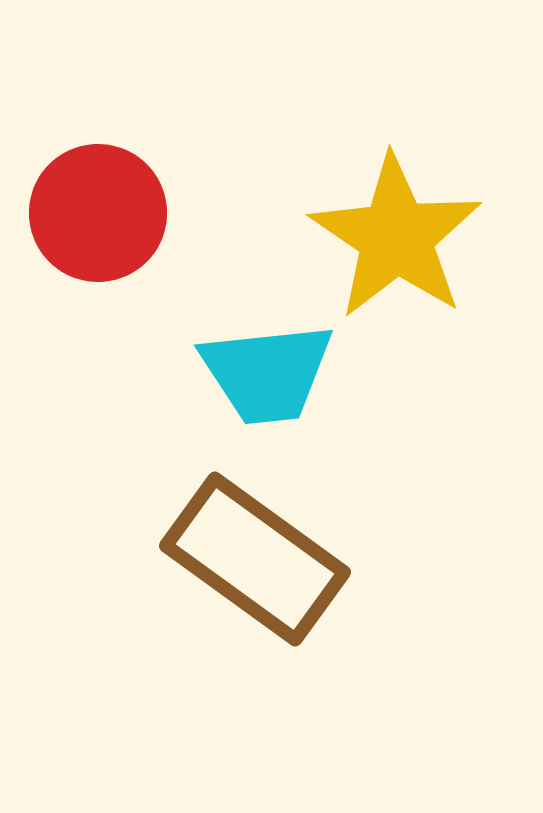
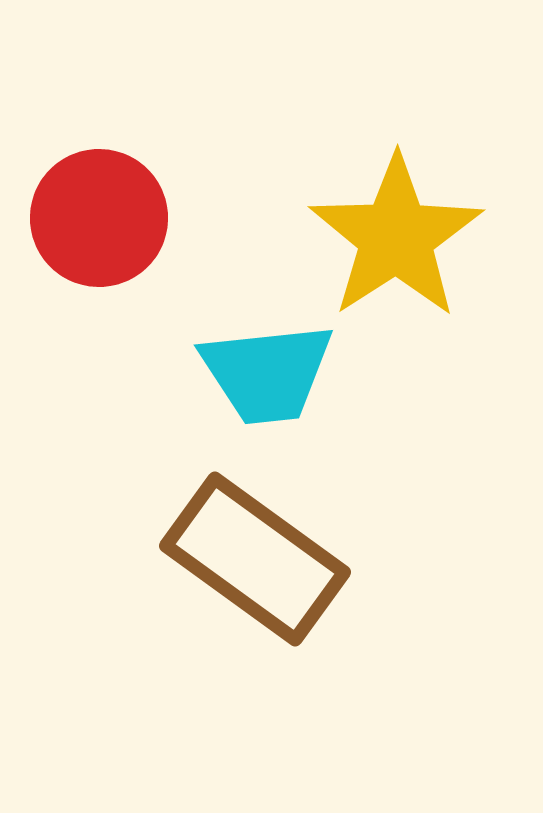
red circle: moved 1 px right, 5 px down
yellow star: rotated 5 degrees clockwise
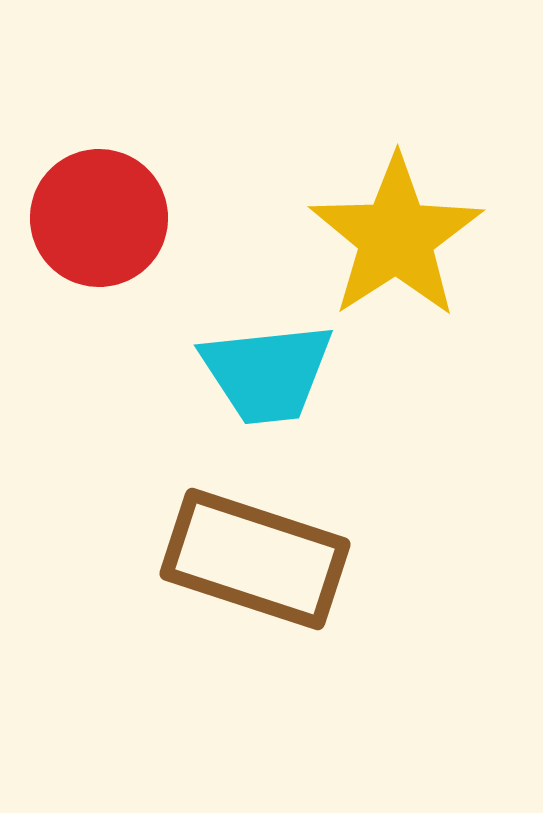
brown rectangle: rotated 18 degrees counterclockwise
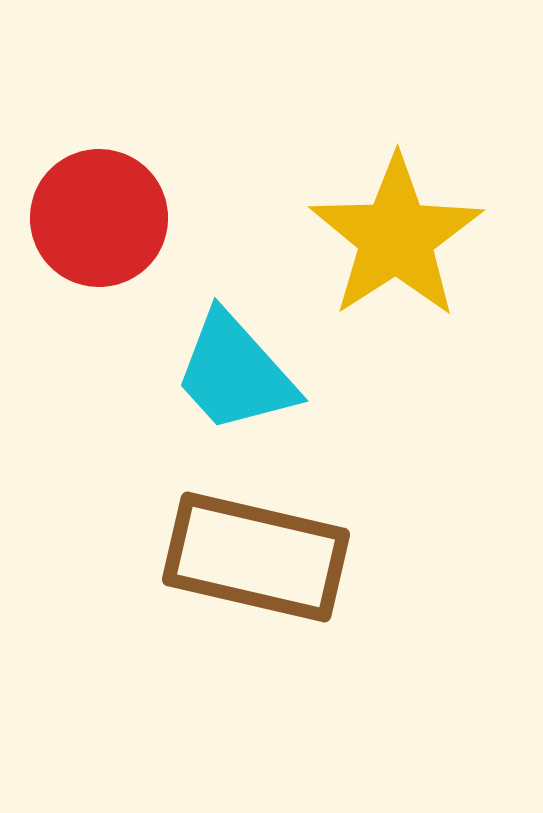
cyan trapezoid: moved 32 px left; rotated 54 degrees clockwise
brown rectangle: moved 1 px right, 2 px up; rotated 5 degrees counterclockwise
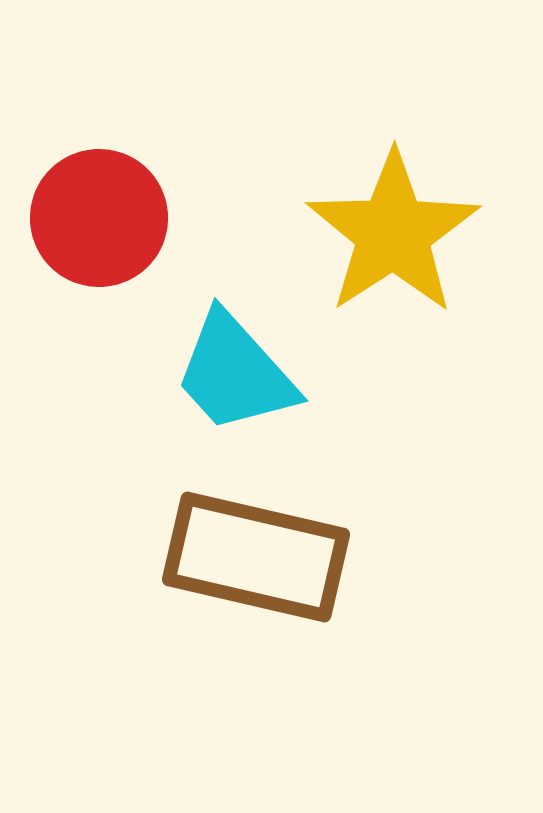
yellow star: moved 3 px left, 4 px up
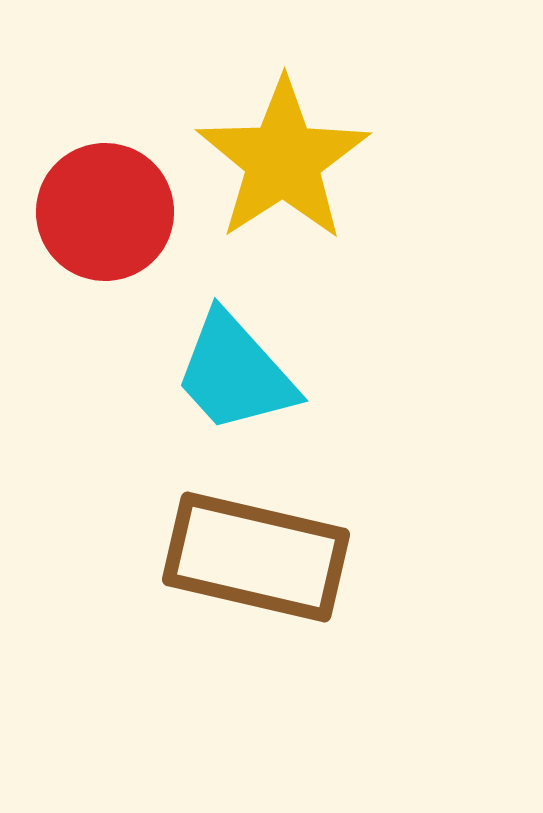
red circle: moved 6 px right, 6 px up
yellow star: moved 110 px left, 73 px up
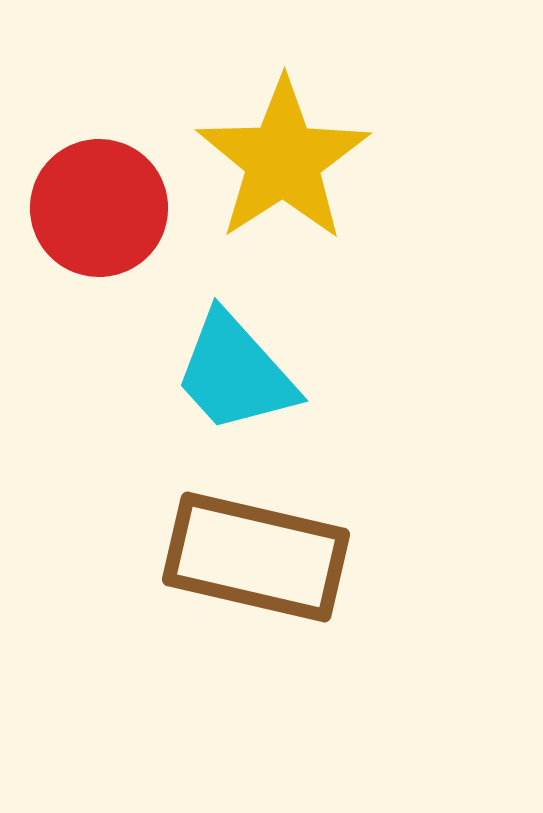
red circle: moved 6 px left, 4 px up
